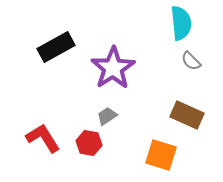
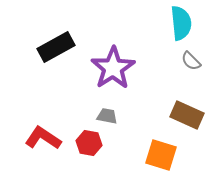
gray trapezoid: rotated 45 degrees clockwise
red L-shape: rotated 24 degrees counterclockwise
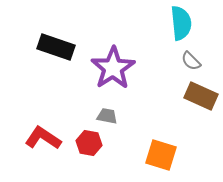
black rectangle: rotated 48 degrees clockwise
brown rectangle: moved 14 px right, 19 px up
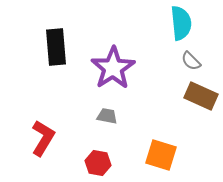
black rectangle: rotated 66 degrees clockwise
red L-shape: rotated 87 degrees clockwise
red hexagon: moved 9 px right, 20 px down
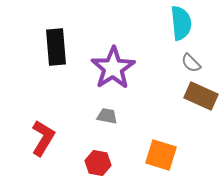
gray semicircle: moved 2 px down
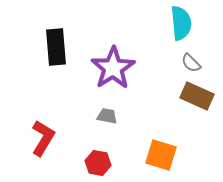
brown rectangle: moved 4 px left
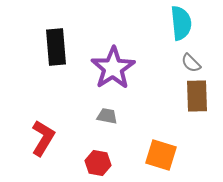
brown rectangle: rotated 64 degrees clockwise
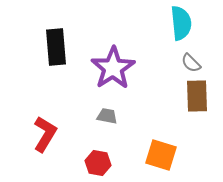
red L-shape: moved 2 px right, 4 px up
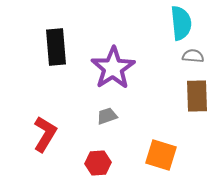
gray semicircle: moved 2 px right, 7 px up; rotated 140 degrees clockwise
gray trapezoid: rotated 30 degrees counterclockwise
red hexagon: rotated 15 degrees counterclockwise
